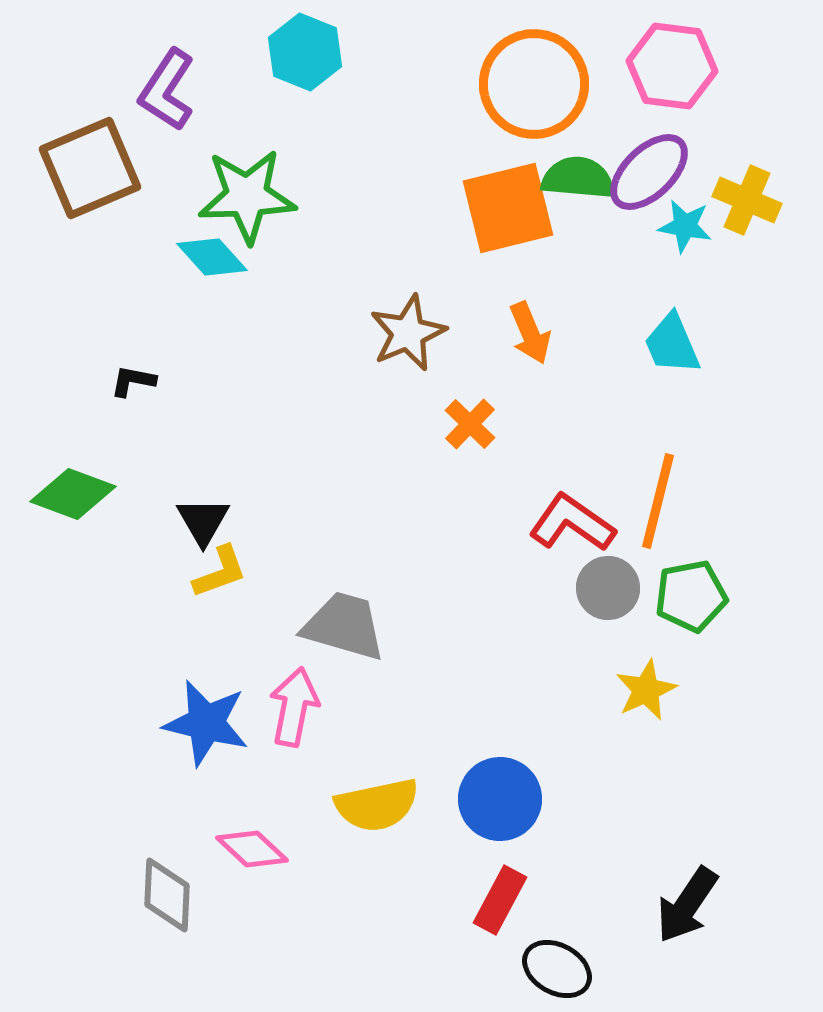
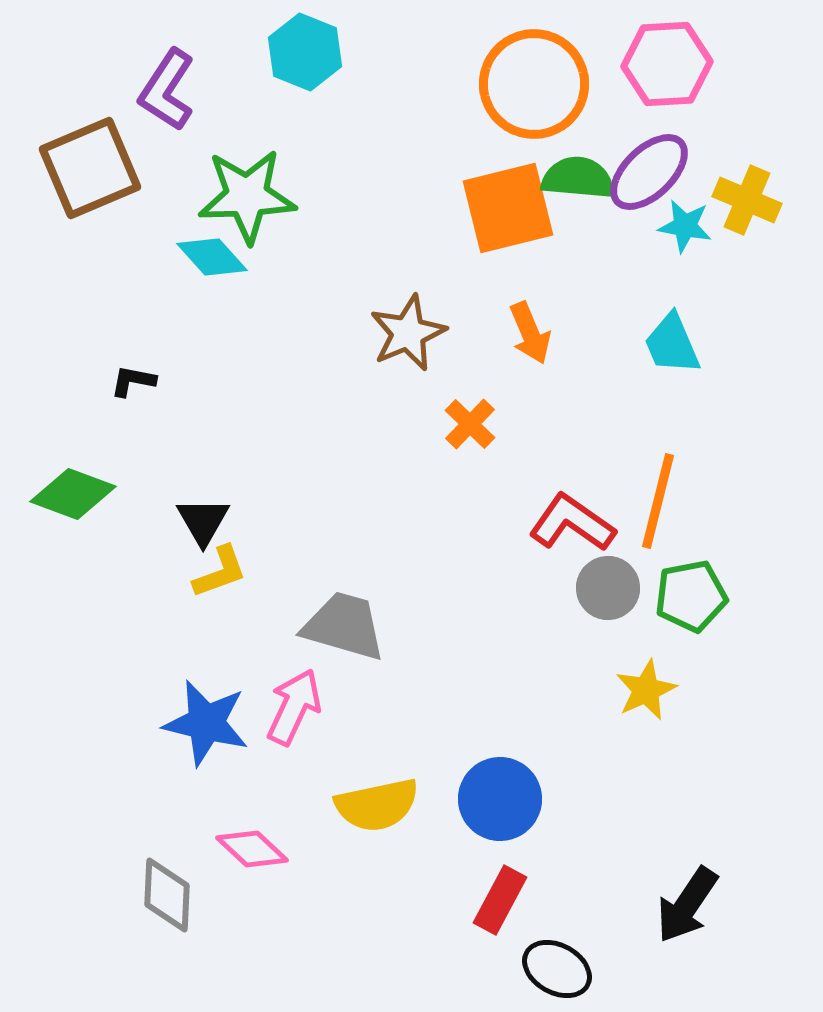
pink hexagon: moved 5 px left, 2 px up; rotated 10 degrees counterclockwise
pink arrow: rotated 14 degrees clockwise
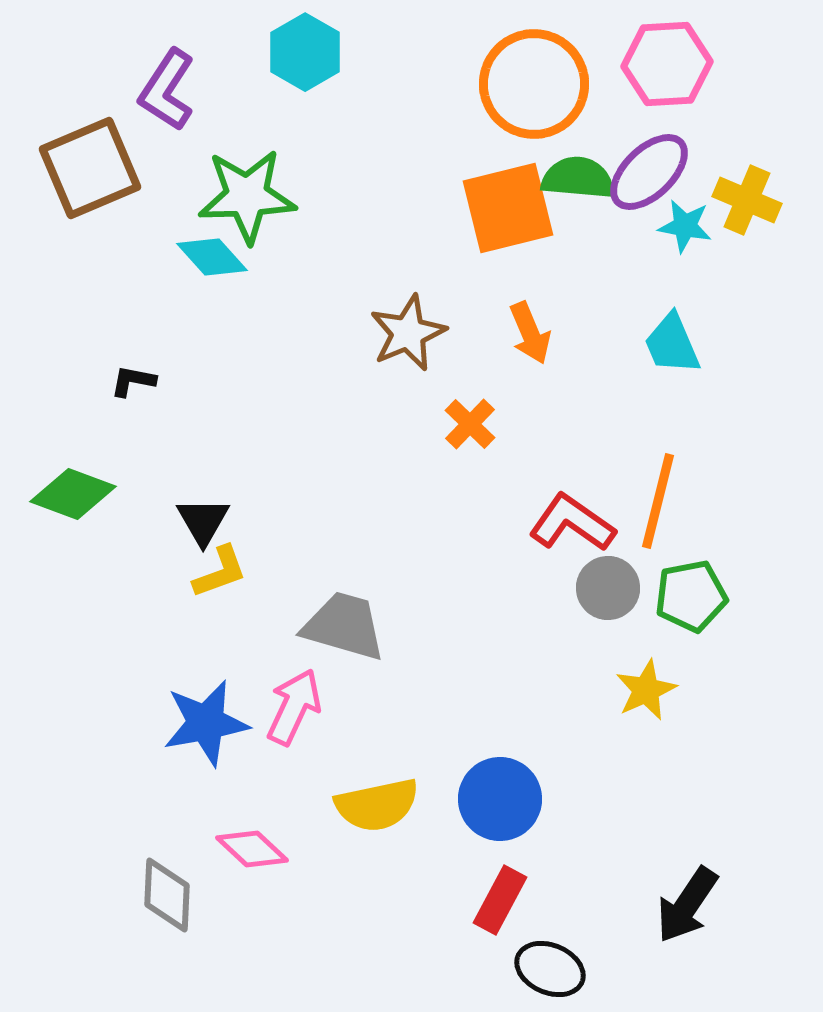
cyan hexagon: rotated 8 degrees clockwise
blue star: rotated 24 degrees counterclockwise
black ellipse: moved 7 px left; rotated 6 degrees counterclockwise
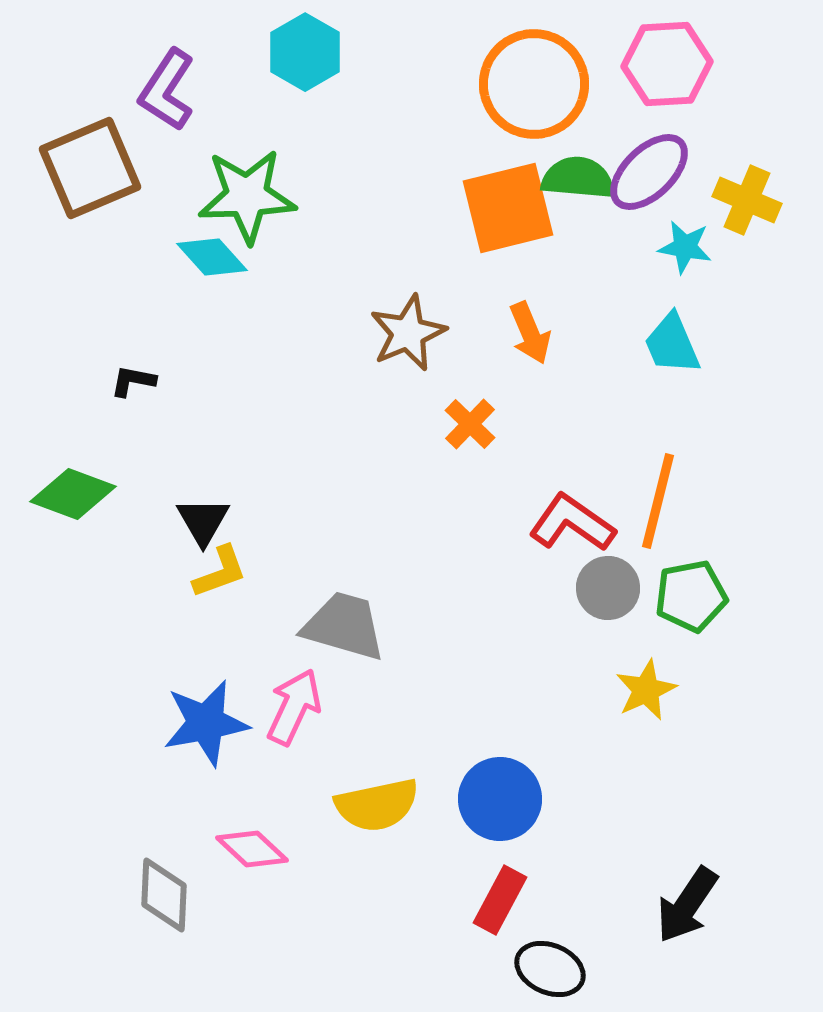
cyan star: moved 21 px down
gray diamond: moved 3 px left
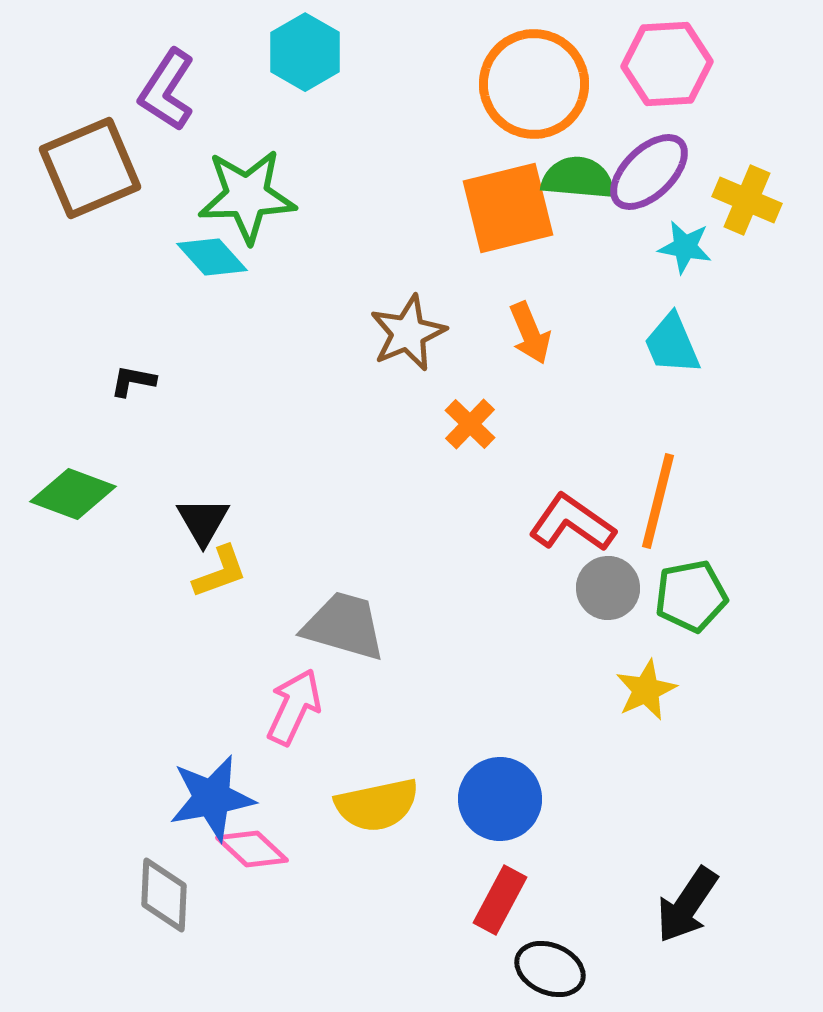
blue star: moved 6 px right, 75 px down
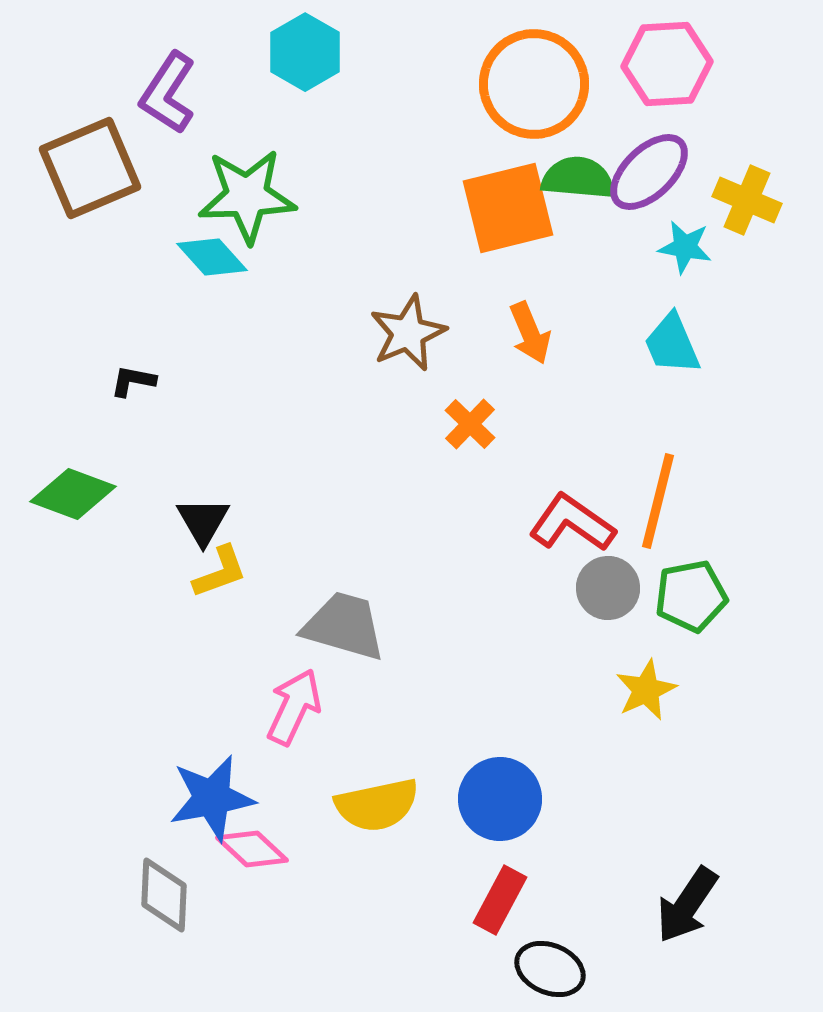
purple L-shape: moved 1 px right, 3 px down
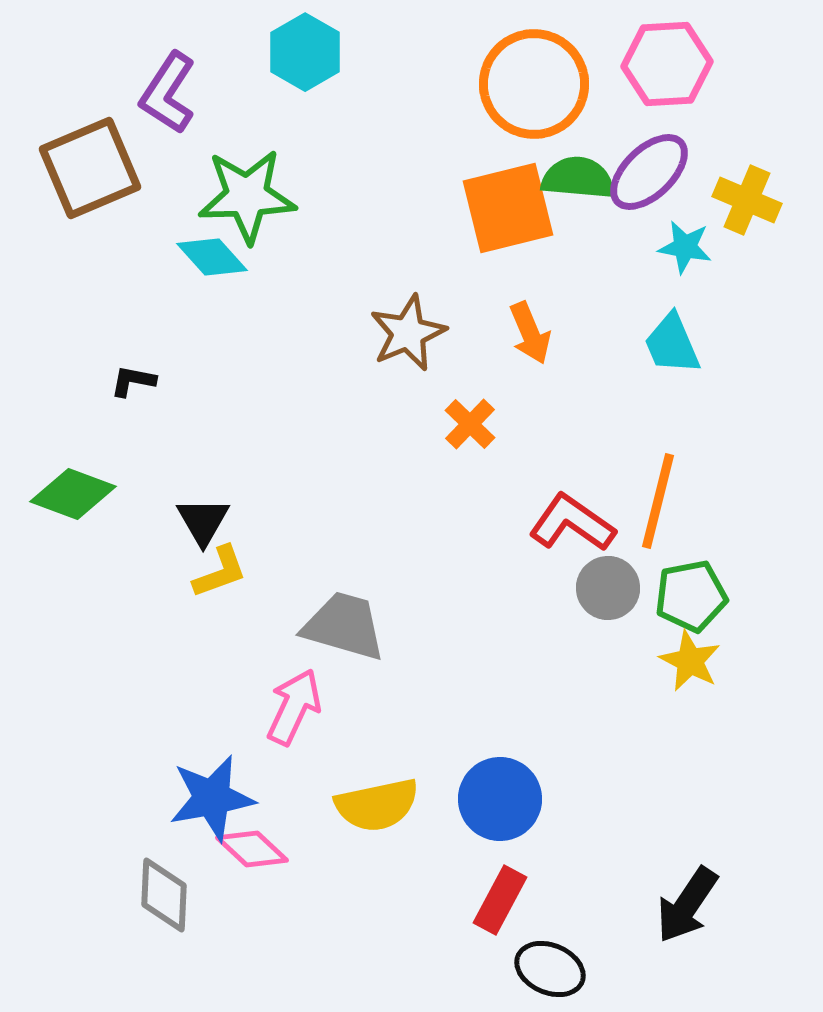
yellow star: moved 44 px right, 29 px up; rotated 20 degrees counterclockwise
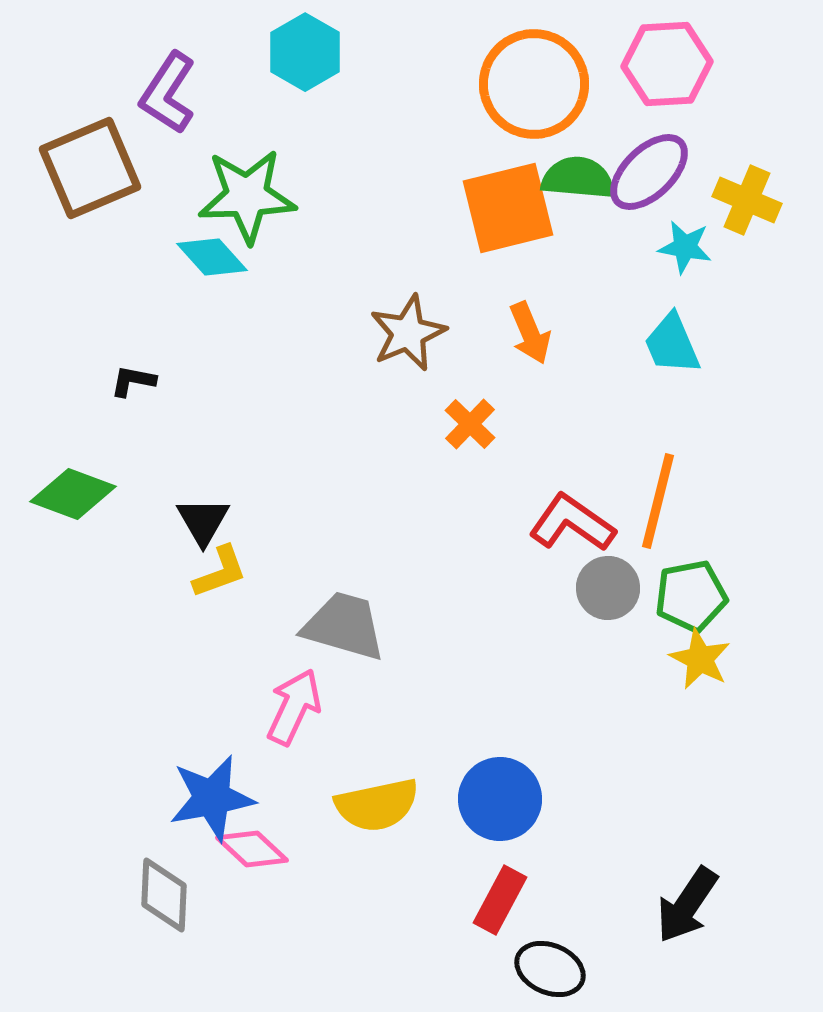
yellow star: moved 10 px right, 2 px up
